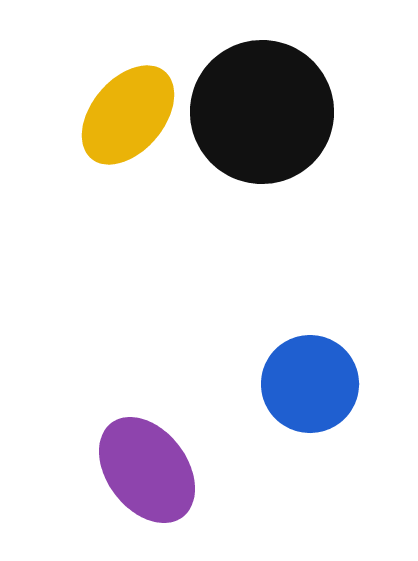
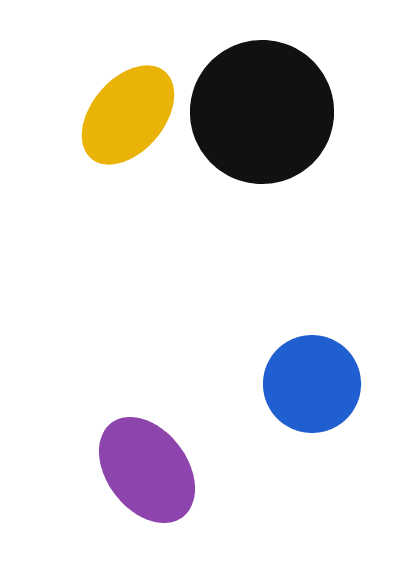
blue circle: moved 2 px right
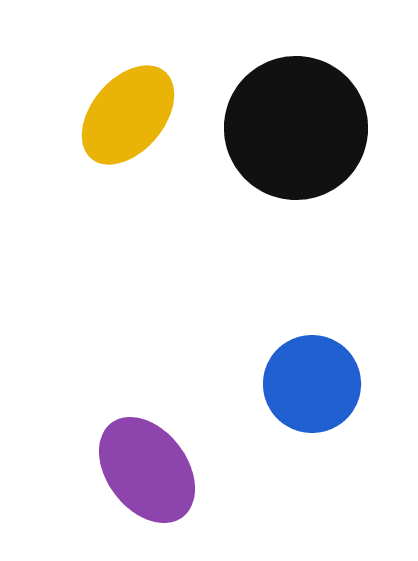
black circle: moved 34 px right, 16 px down
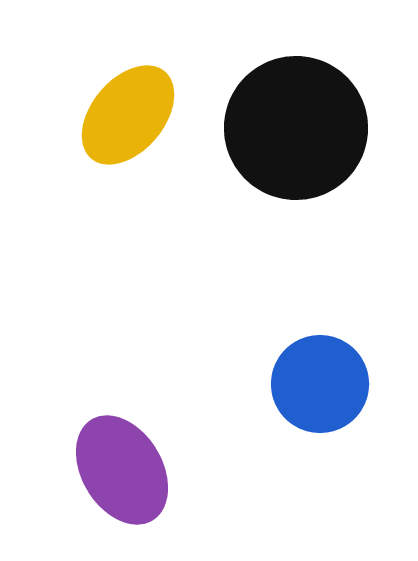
blue circle: moved 8 px right
purple ellipse: moved 25 px left; rotated 6 degrees clockwise
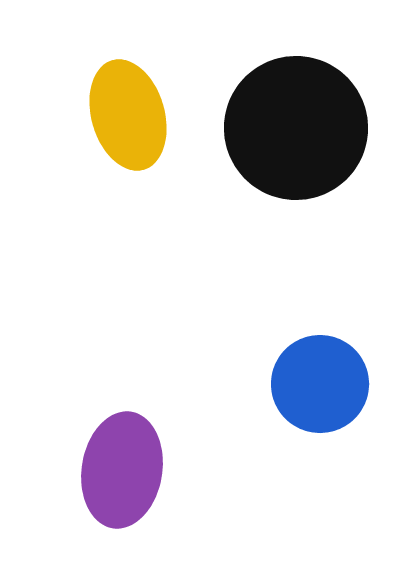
yellow ellipse: rotated 56 degrees counterclockwise
purple ellipse: rotated 40 degrees clockwise
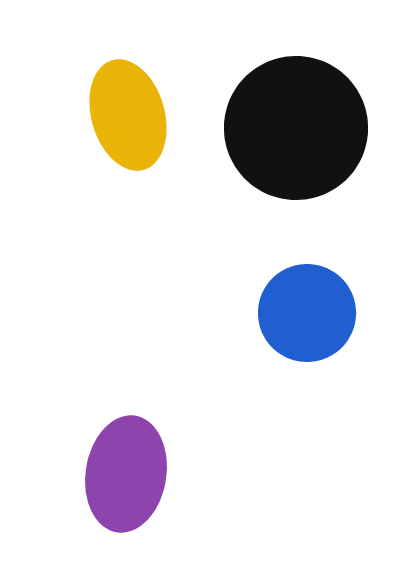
blue circle: moved 13 px left, 71 px up
purple ellipse: moved 4 px right, 4 px down
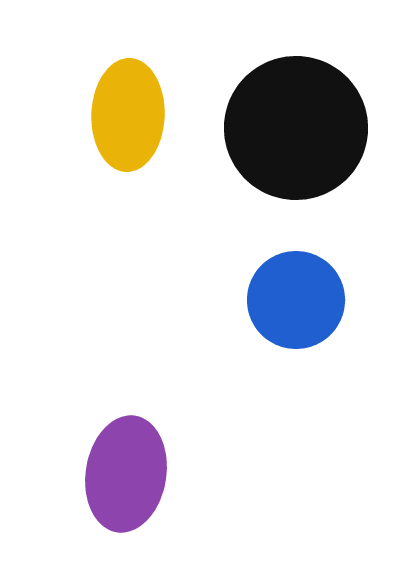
yellow ellipse: rotated 18 degrees clockwise
blue circle: moved 11 px left, 13 px up
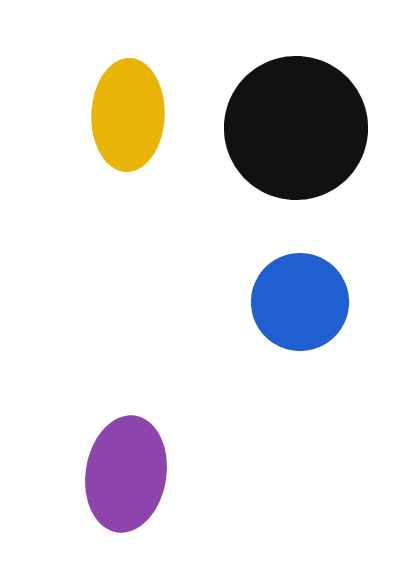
blue circle: moved 4 px right, 2 px down
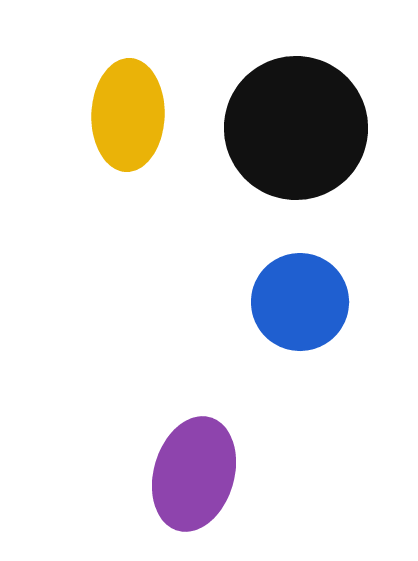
purple ellipse: moved 68 px right; rotated 7 degrees clockwise
